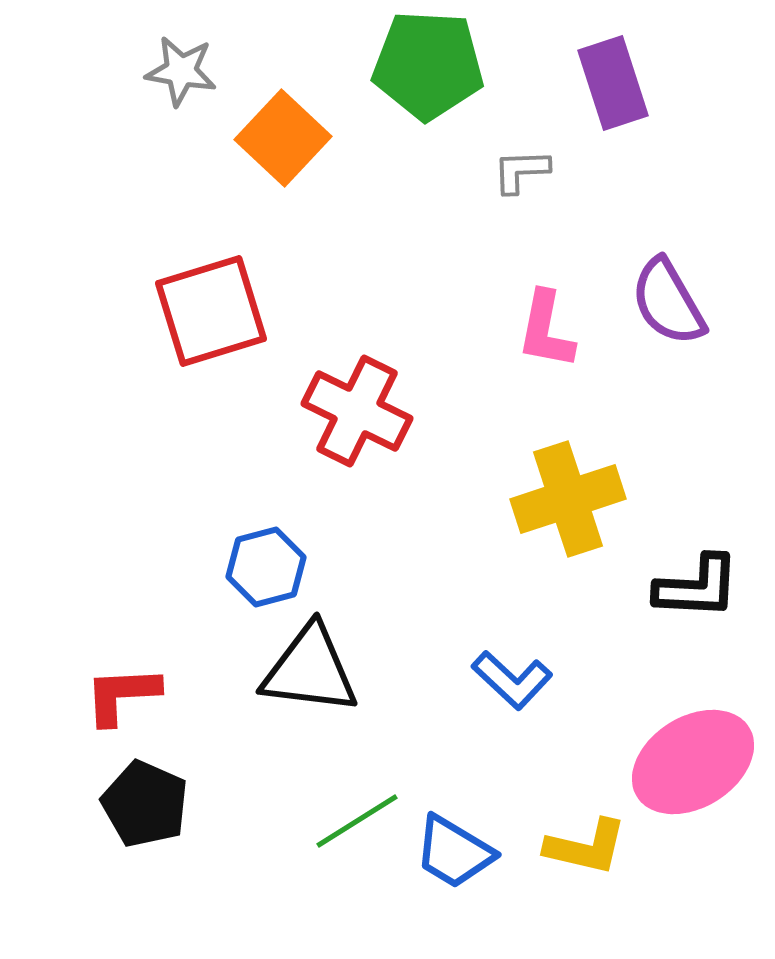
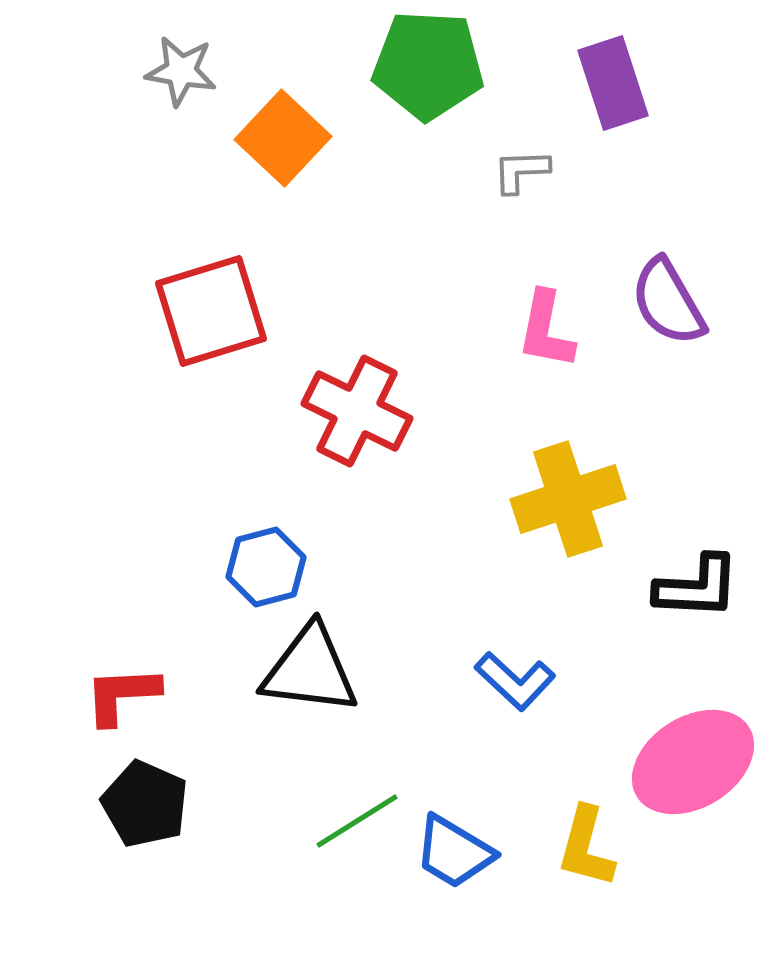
blue L-shape: moved 3 px right, 1 px down
yellow L-shape: rotated 92 degrees clockwise
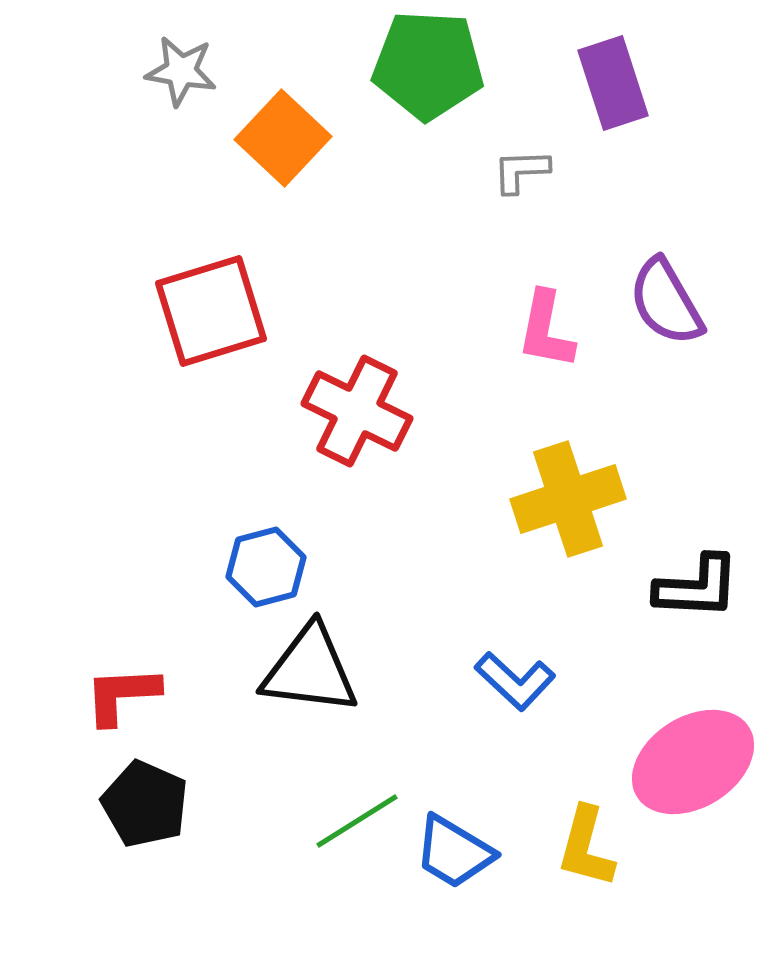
purple semicircle: moved 2 px left
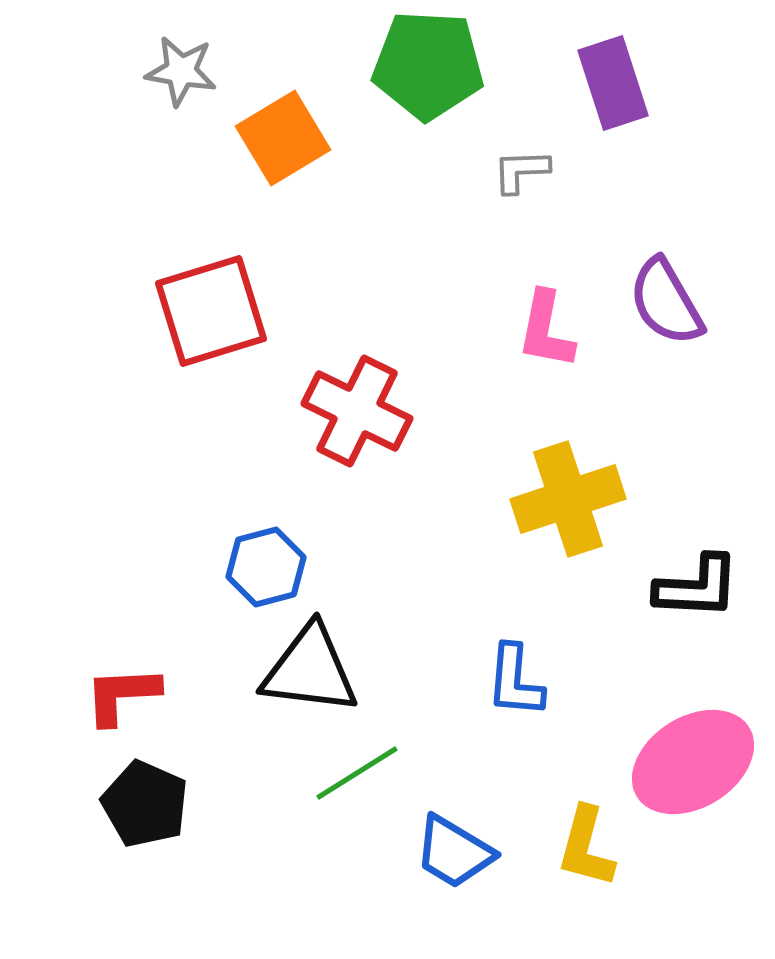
orange square: rotated 16 degrees clockwise
blue L-shape: rotated 52 degrees clockwise
green line: moved 48 px up
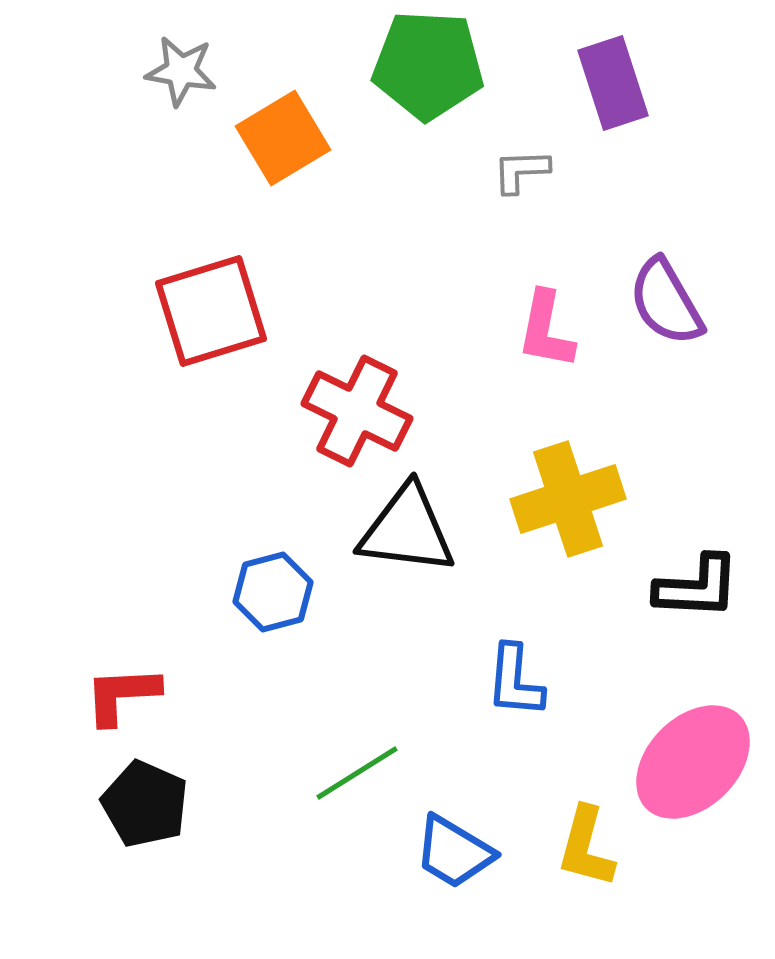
blue hexagon: moved 7 px right, 25 px down
black triangle: moved 97 px right, 140 px up
pink ellipse: rotated 13 degrees counterclockwise
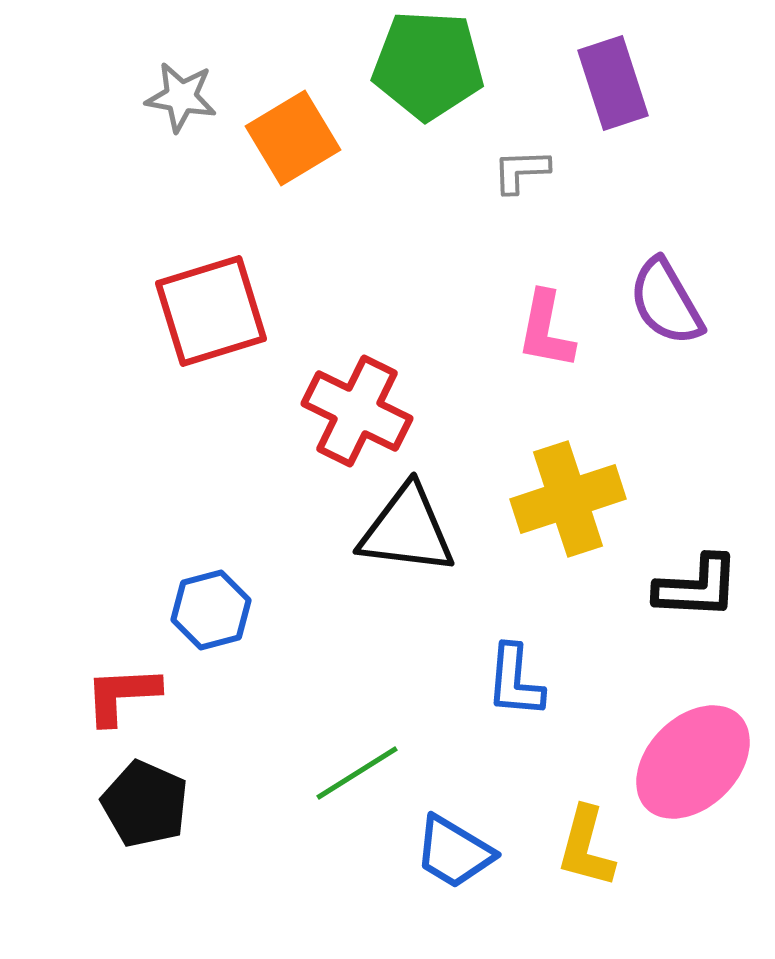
gray star: moved 26 px down
orange square: moved 10 px right
blue hexagon: moved 62 px left, 18 px down
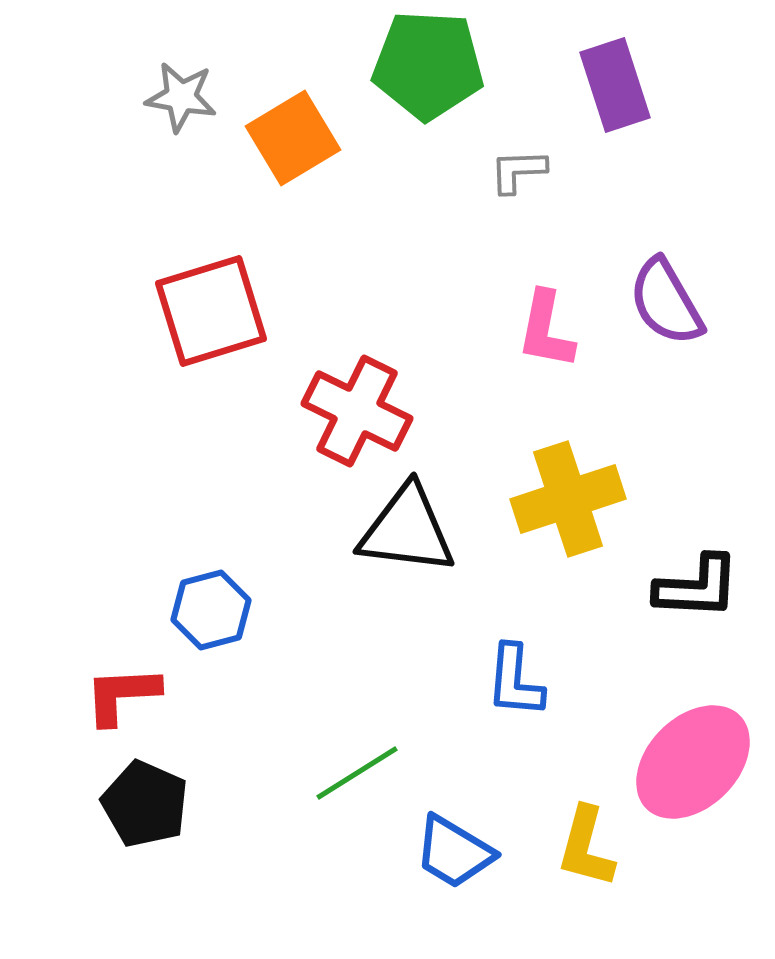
purple rectangle: moved 2 px right, 2 px down
gray L-shape: moved 3 px left
